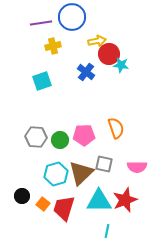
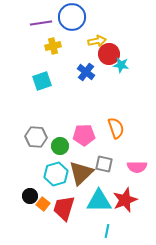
green circle: moved 6 px down
black circle: moved 8 px right
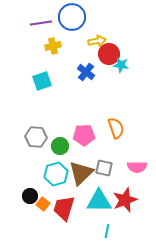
gray square: moved 4 px down
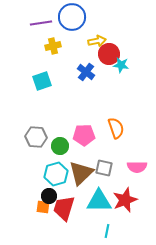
black circle: moved 19 px right
orange square: moved 3 px down; rotated 32 degrees counterclockwise
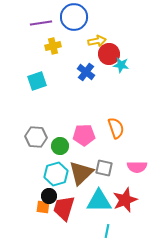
blue circle: moved 2 px right
cyan square: moved 5 px left
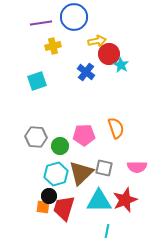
cyan star: rotated 21 degrees clockwise
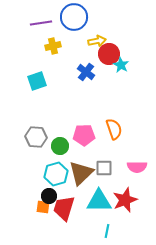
orange semicircle: moved 2 px left, 1 px down
gray square: rotated 12 degrees counterclockwise
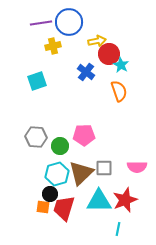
blue circle: moved 5 px left, 5 px down
orange semicircle: moved 5 px right, 38 px up
cyan hexagon: moved 1 px right
black circle: moved 1 px right, 2 px up
cyan line: moved 11 px right, 2 px up
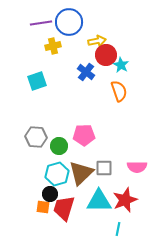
red circle: moved 3 px left, 1 px down
green circle: moved 1 px left
